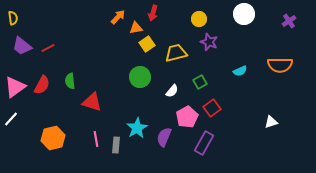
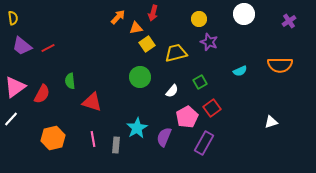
red semicircle: moved 9 px down
pink line: moved 3 px left
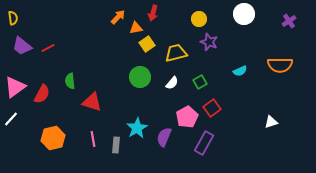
white semicircle: moved 8 px up
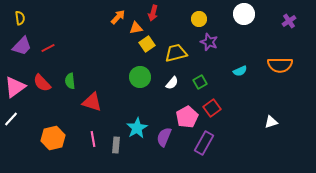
yellow semicircle: moved 7 px right
purple trapezoid: rotated 85 degrees counterclockwise
red semicircle: moved 11 px up; rotated 108 degrees clockwise
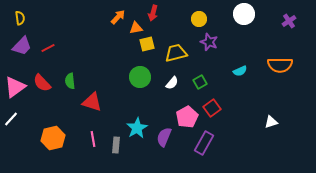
yellow square: rotated 21 degrees clockwise
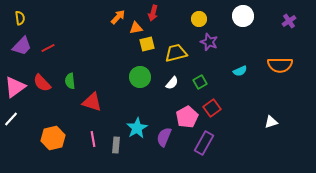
white circle: moved 1 px left, 2 px down
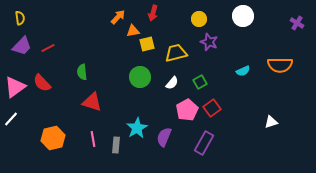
purple cross: moved 8 px right, 2 px down; rotated 24 degrees counterclockwise
orange triangle: moved 3 px left, 3 px down
cyan semicircle: moved 3 px right
green semicircle: moved 12 px right, 9 px up
pink pentagon: moved 7 px up
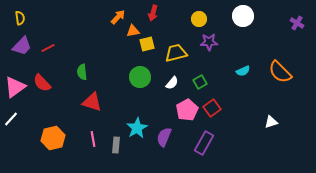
purple star: rotated 24 degrees counterclockwise
orange semicircle: moved 7 px down; rotated 45 degrees clockwise
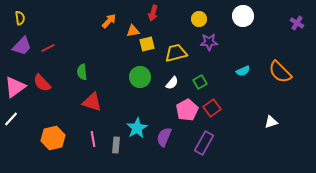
orange arrow: moved 9 px left, 4 px down
